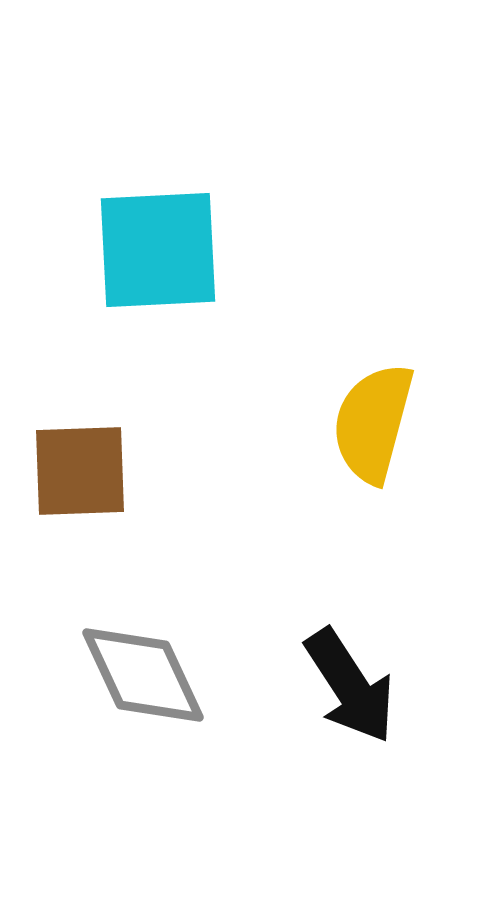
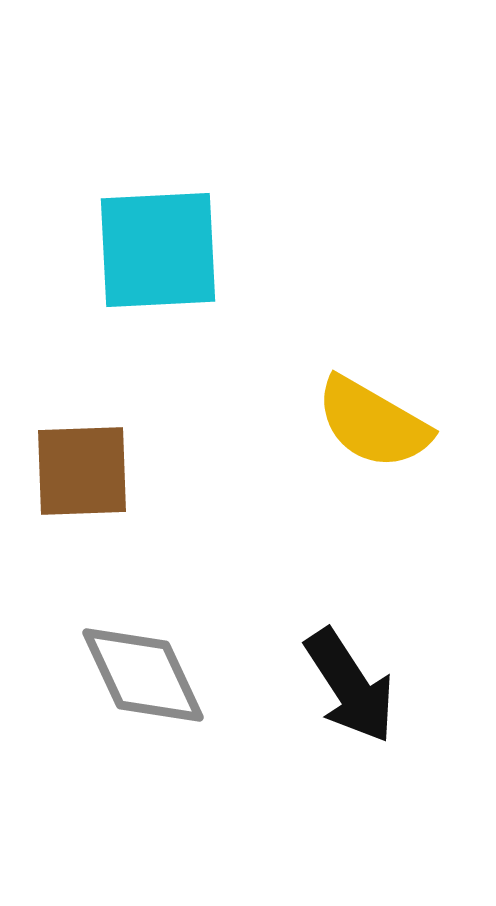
yellow semicircle: rotated 75 degrees counterclockwise
brown square: moved 2 px right
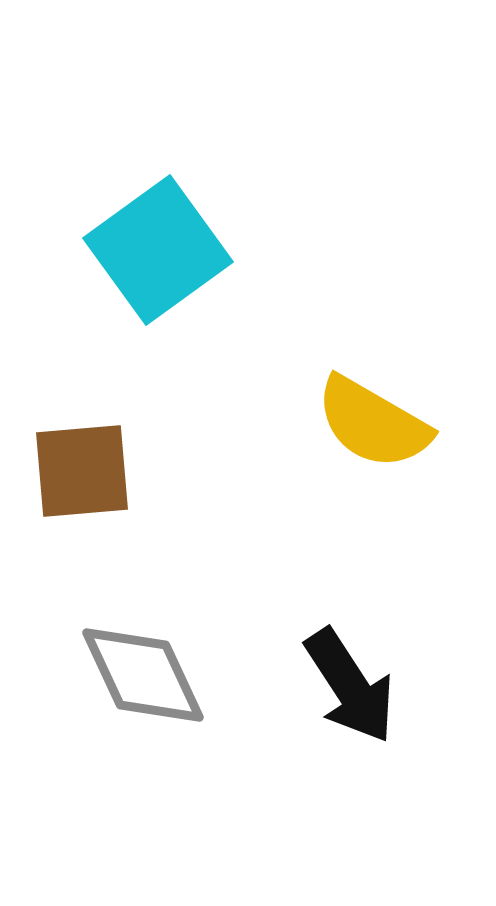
cyan square: rotated 33 degrees counterclockwise
brown square: rotated 3 degrees counterclockwise
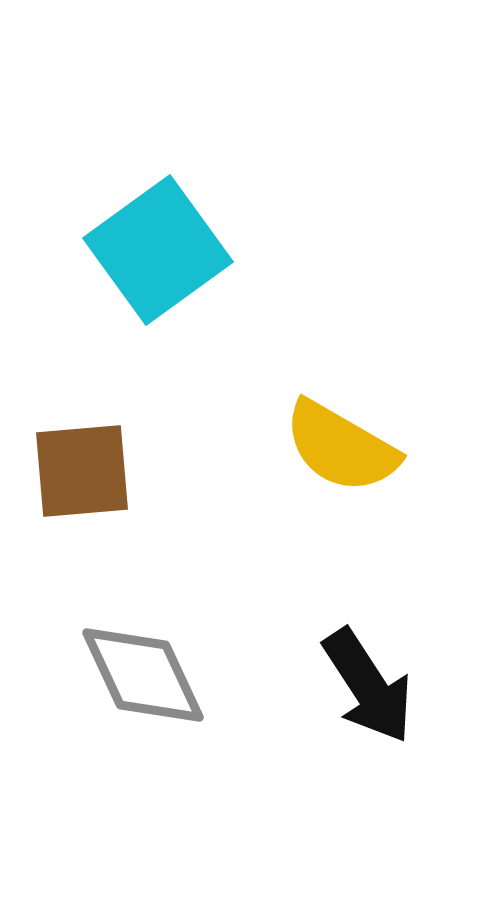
yellow semicircle: moved 32 px left, 24 px down
black arrow: moved 18 px right
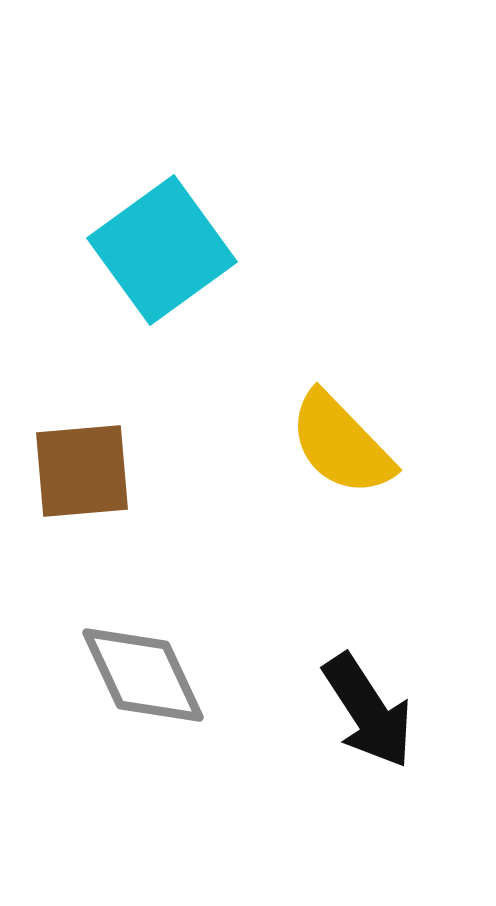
cyan square: moved 4 px right
yellow semicircle: moved 3 px up; rotated 16 degrees clockwise
black arrow: moved 25 px down
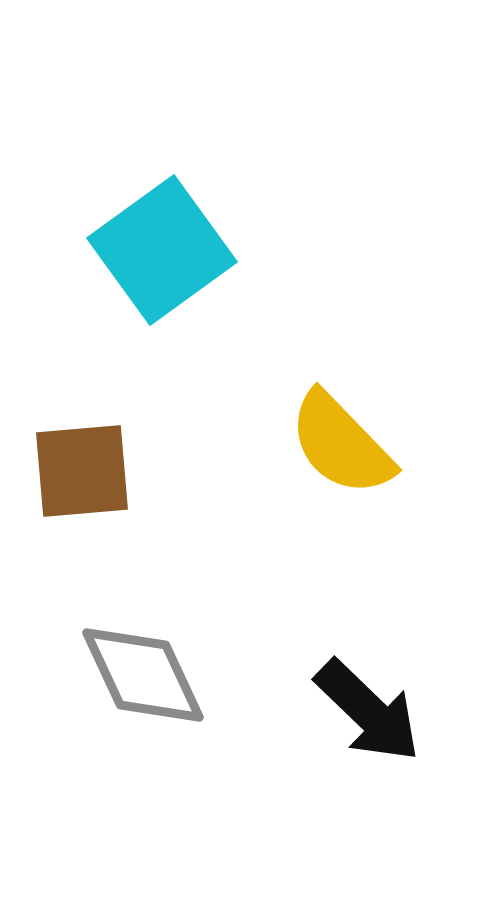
black arrow: rotated 13 degrees counterclockwise
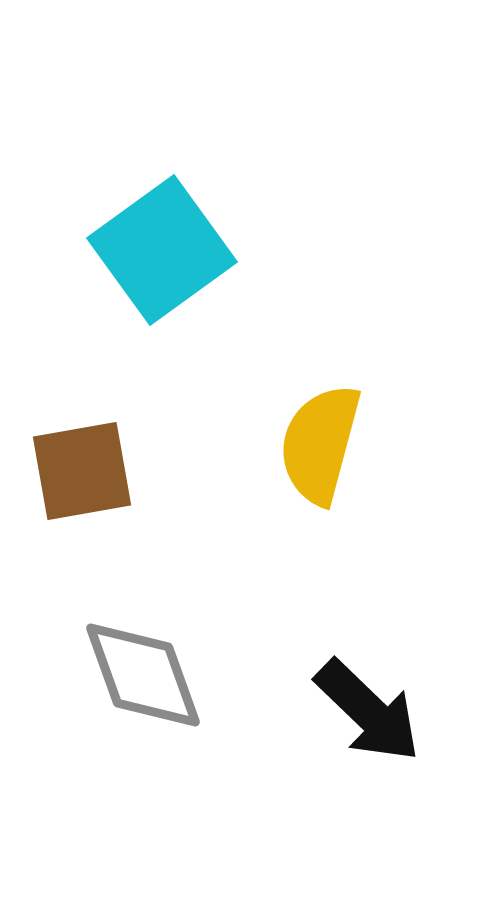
yellow semicircle: moved 21 px left; rotated 59 degrees clockwise
brown square: rotated 5 degrees counterclockwise
gray diamond: rotated 5 degrees clockwise
